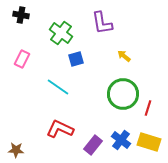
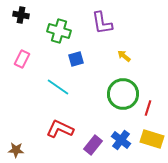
green cross: moved 2 px left, 2 px up; rotated 20 degrees counterclockwise
yellow rectangle: moved 3 px right, 3 px up
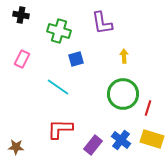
yellow arrow: rotated 48 degrees clockwise
red L-shape: rotated 24 degrees counterclockwise
brown star: moved 3 px up
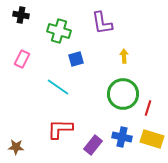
blue cross: moved 1 px right, 3 px up; rotated 24 degrees counterclockwise
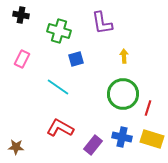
red L-shape: moved 1 px up; rotated 28 degrees clockwise
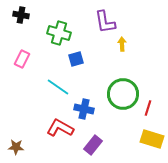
purple L-shape: moved 3 px right, 1 px up
green cross: moved 2 px down
yellow arrow: moved 2 px left, 12 px up
blue cross: moved 38 px left, 28 px up
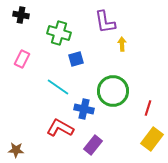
green circle: moved 10 px left, 3 px up
yellow rectangle: rotated 70 degrees counterclockwise
brown star: moved 3 px down
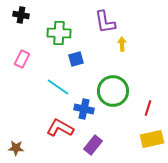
green cross: rotated 15 degrees counterclockwise
yellow rectangle: rotated 40 degrees clockwise
brown star: moved 2 px up
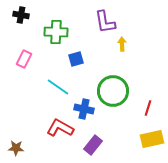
green cross: moved 3 px left, 1 px up
pink rectangle: moved 2 px right
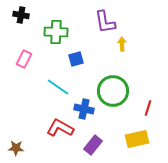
yellow rectangle: moved 15 px left
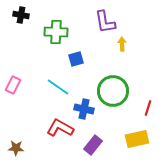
pink rectangle: moved 11 px left, 26 px down
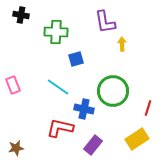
pink rectangle: rotated 48 degrees counterclockwise
red L-shape: rotated 16 degrees counterclockwise
yellow rectangle: rotated 20 degrees counterclockwise
brown star: rotated 14 degrees counterclockwise
